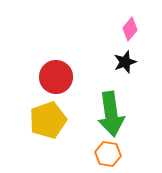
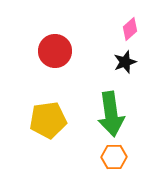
pink diamond: rotated 10 degrees clockwise
red circle: moved 1 px left, 26 px up
yellow pentagon: rotated 12 degrees clockwise
orange hexagon: moved 6 px right, 3 px down; rotated 10 degrees counterclockwise
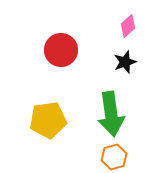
pink diamond: moved 2 px left, 3 px up
red circle: moved 6 px right, 1 px up
orange hexagon: rotated 15 degrees counterclockwise
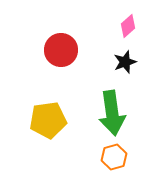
green arrow: moved 1 px right, 1 px up
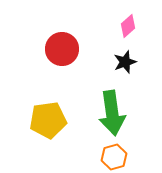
red circle: moved 1 px right, 1 px up
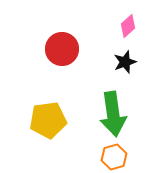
green arrow: moved 1 px right, 1 px down
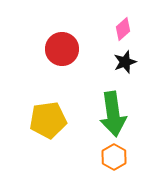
pink diamond: moved 5 px left, 3 px down
orange hexagon: rotated 15 degrees counterclockwise
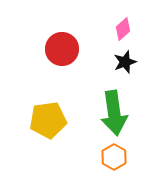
green arrow: moved 1 px right, 1 px up
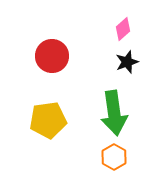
red circle: moved 10 px left, 7 px down
black star: moved 2 px right
